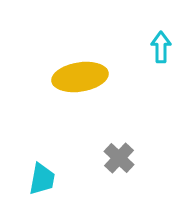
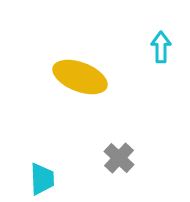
yellow ellipse: rotated 30 degrees clockwise
cyan trapezoid: rotated 12 degrees counterclockwise
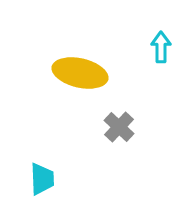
yellow ellipse: moved 4 px up; rotated 8 degrees counterclockwise
gray cross: moved 31 px up
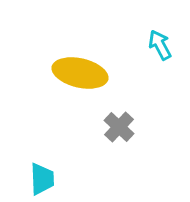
cyan arrow: moved 1 px left, 2 px up; rotated 28 degrees counterclockwise
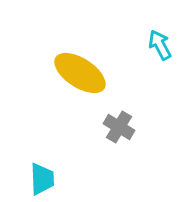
yellow ellipse: rotated 20 degrees clockwise
gray cross: rotated 12 degrees counterclockwise
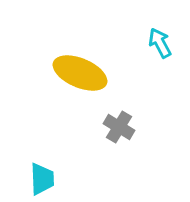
cyan arrow: moved 2 px up
yellow ellipse: rotated 10 degrees counterclockwise
